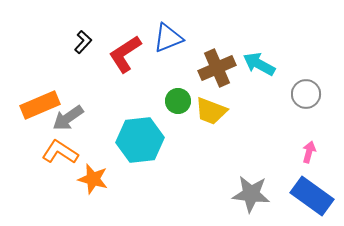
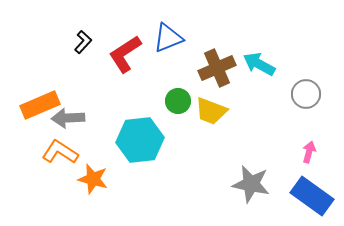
gray arrow: rotated 32 degrees clockwise
gray star: moved 10 px up; rotated 6 degrees clockwise
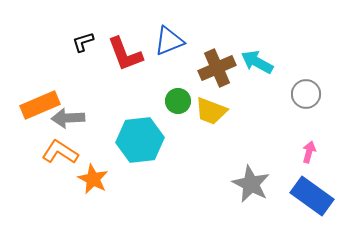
blue triangle: moved 1 px right, 3 px down
black L-shape: rotated 150 degrees counterclockwise
red L-shape: rotated 78 degrees counterclockwise
cyan arrow: moved 2 px left, 2 px up
orange star: rotated 12 degrees clockwise
gray star: rotated 15 degrees clockwise
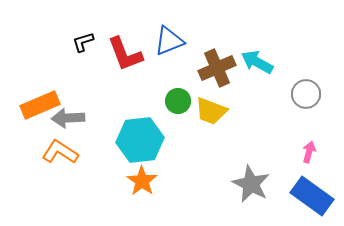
orange star: moved 49 px right, 2 px down; rotated 8 degrees clockwise
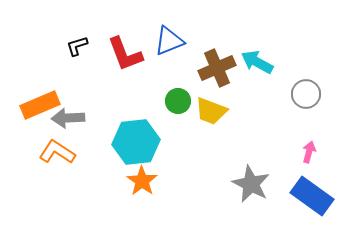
black L-shape: moved 6 px left, 4 px down
cyan hexagon: moved 4 px left, 2 px down
orange L-shape: moved 3 px left
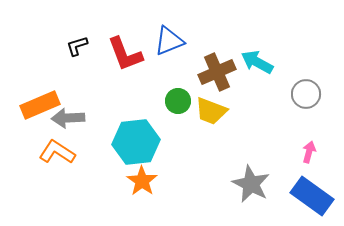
brown cross: moved 4 px down
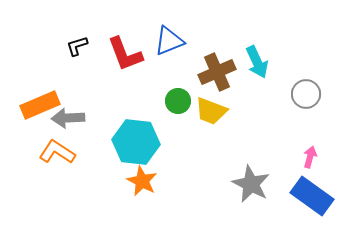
cyan arrow: rotated 144 degrees counterclockwise
cyan hexagon: rotated 12 degrees clockwise
pink arrow: moved 1 px right, 5 px down
orange star: rotated 8 degrees counterclockwise
